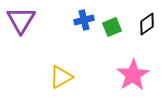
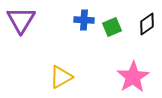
blue cross: rotated 18 degrees clockwise
pink star: moved 2 px down
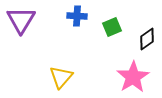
blue cross: moved 7 px left, 4 px up
black diamond: moved 15 px down
yellow triangle: rotated 20 degrees counterclockwise
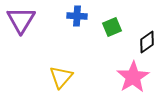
black diamond: moved 3 px down
